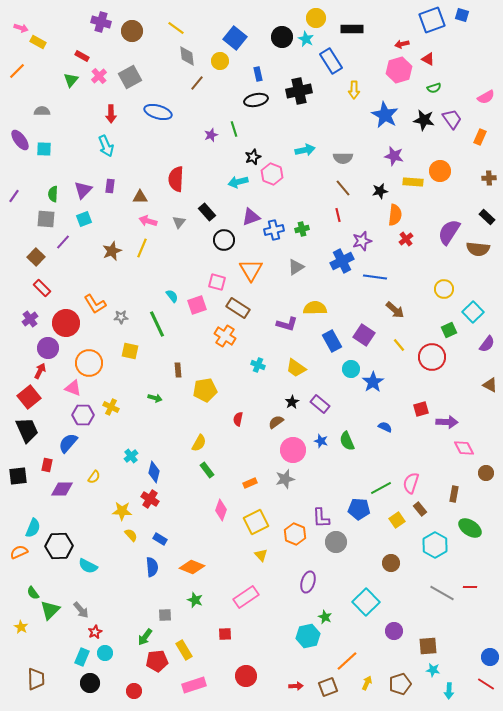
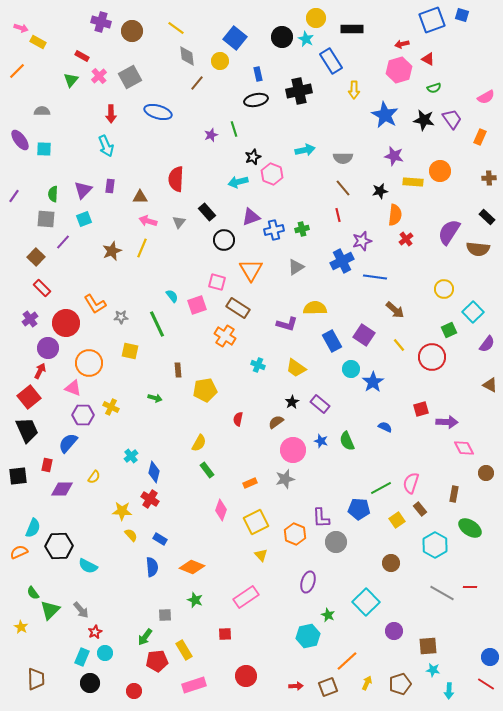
green star at (325, 617): moved 3 px right, 2 px up
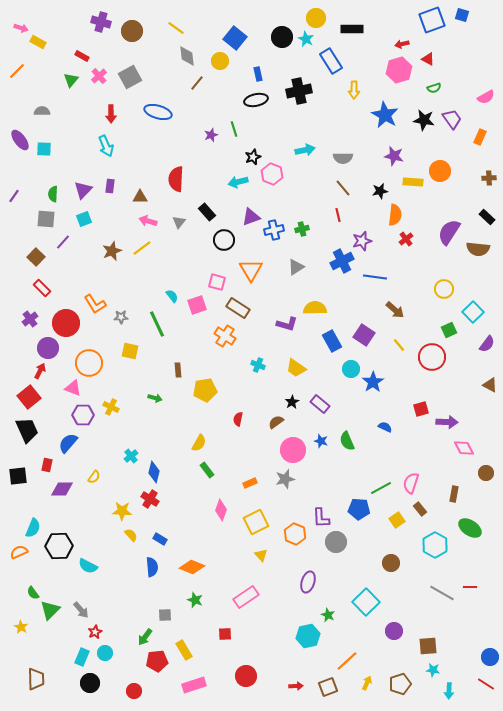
yellow line at (142, 248): rotated 30 degrees clockwise
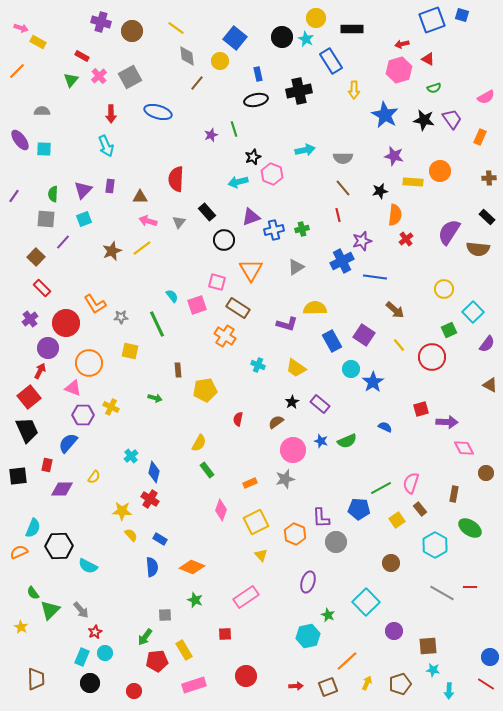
green semicircle at (347, 441): rotated 90 degrees counterclockwise
